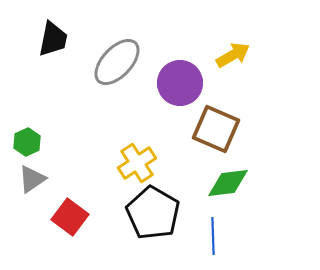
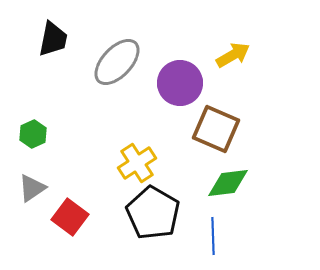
green hexagon: moved 6 px right, 8 px up
gray triangle: moved 9 px down
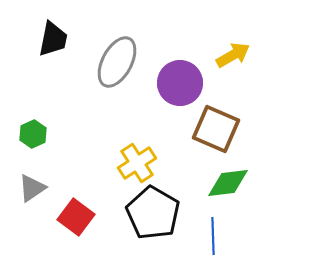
gray ellipse: rotated 15 degrees counterclockwise
red square: moved 6 px right
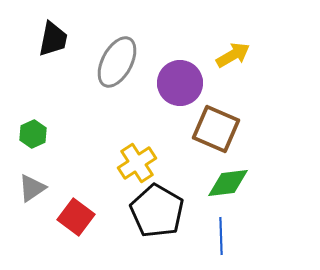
black pentagon: moved 4 px right, 2 px up
blue line: moved 8 px right
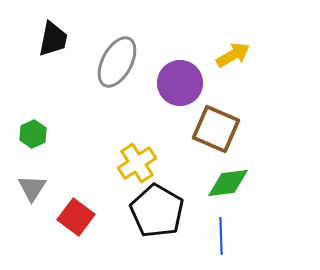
gray triangle: rotated 24 degrees counterclockwise
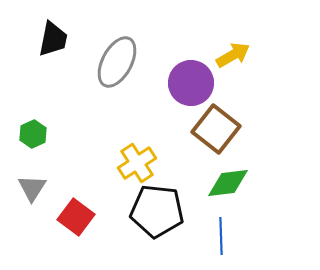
purple circle: moved 11 px right
brown square: rotated 15 degrees clockwise
black pentagon: rotated 24 degrees counterclockwise
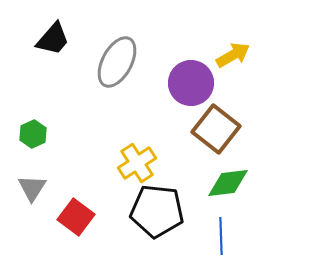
black trapezoid: rotated 30 degrees clockwise
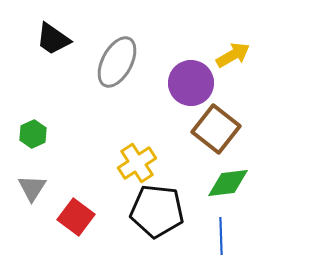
black trapezoid: rotated 84 degrees clockwise
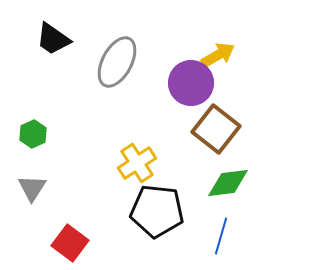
yellow arrow: moved 15 px left
red square: moved 6 px left, 26 px down
blue line: rotated 18 degrees clockwise
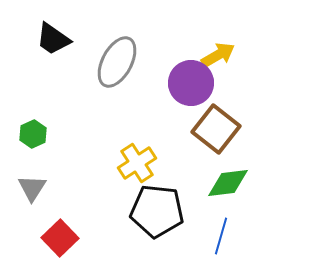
red square: moved 10 px left, 5 px up; rotated 9 degrees clockwise
